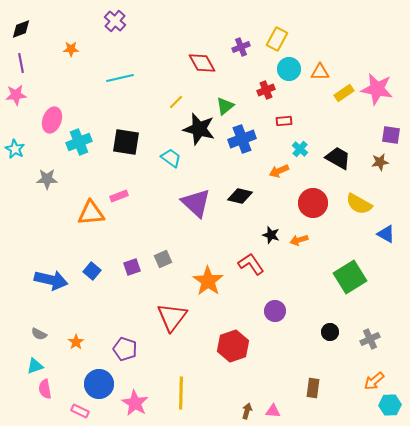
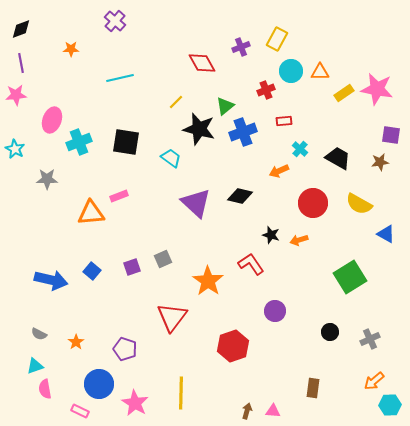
cyan circle at (289, 69): moved 2 px right, 2 px down
blue cross at (242, 139): moved 1 px right, 7 px up
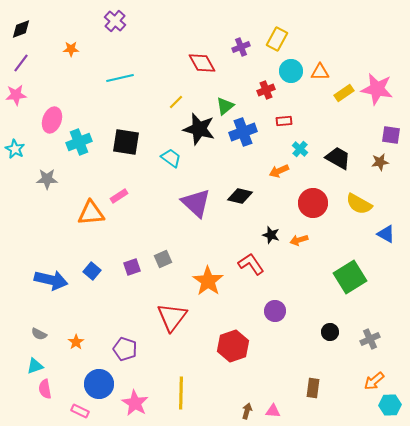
purple line at (21, 63): rotated 48 degrees clockwise
pink rectangle at (119, 196): rotated 12 degrees counterclockwise
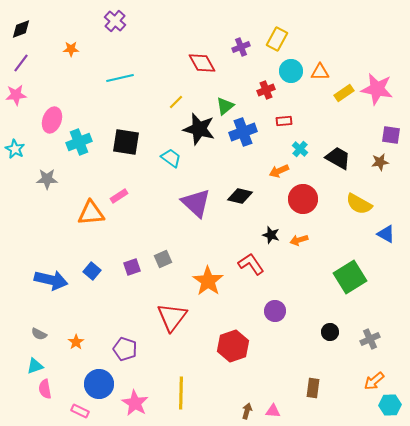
red circle at (313, 203): moved 10 px left, 4 px up
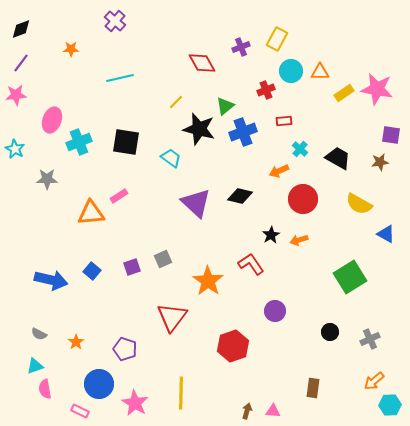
black star at (271, 235): rotated 24 degrees clockwise
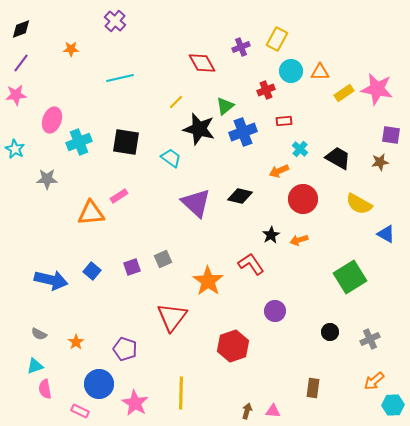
cyan hexagon at (390, 405): moved 3 px right
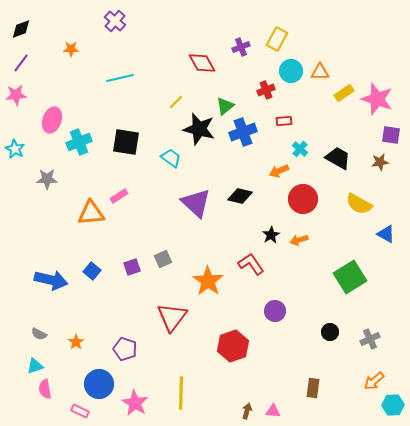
pink star at (377, 89): moved 10 px down; rotated 8 degrees clockwise
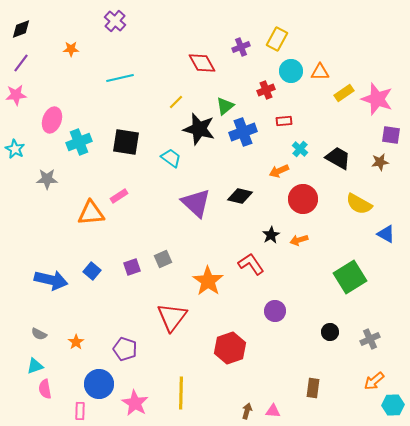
red hexagon at (233, 346): moved 3 px left, 2 px down
pink rectangle at (80, 411): rotated 66 degrees clockwise
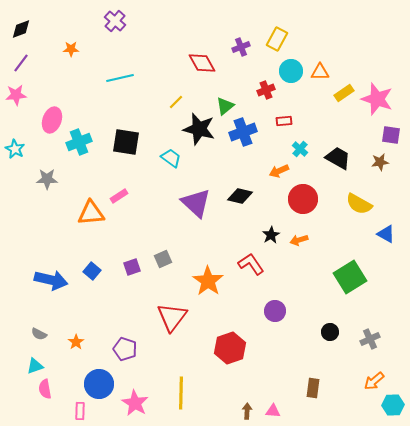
brown arrow at (247, 411): rotated 14 degrees counterclockwise
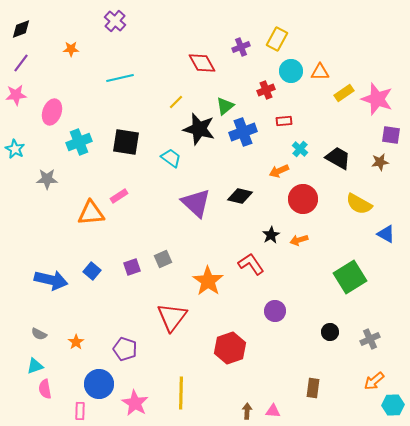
pink ellipse at (52, 120): moved 8 px up
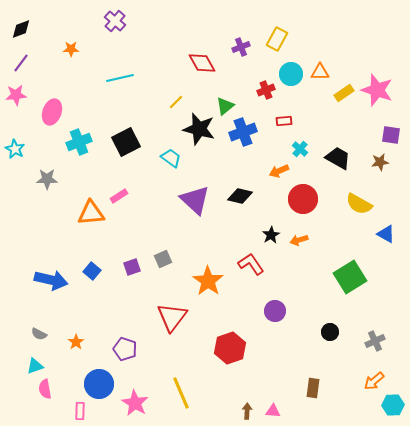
cyan circle at (291, 71): moved 3 px down
pink star at (377, 99): moved 9 px up
black square at (126, 142): rotated 36 degrees counterclockwise
purple triangle at (196, 203): moved 1 px left, 3 px up
gray cross at (370, 339): moved 5 px right, 2 px down
yellow line at (181, 393): rotated 24 degrees counterclockwise
